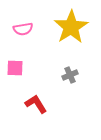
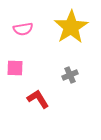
red L-shape: moved 2 px right, 5 px up
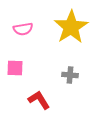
gray cross: rotated 28 degrees clockwise
red L-shape: moved 1 px right, 1 px down
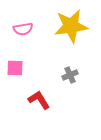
yellow star: moved 1 px up; rotated 24 degrees clockwise
gray cross: rotated 28 degrees counterclockwise
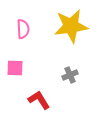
pink semicircle: rotated 84 degrees counterclockwise
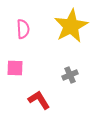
yellow star: rotated 20 degrees counterclockwise
